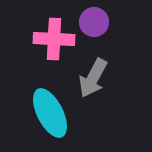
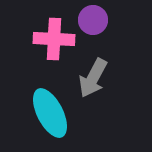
purple circle: moved 1 px left, 2 px up
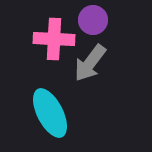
gray arrow: moved 3 px left, 15 px up; rotated 9 degrees clockwise
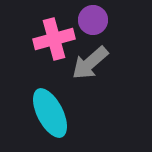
pink cross: rotated 18 degrees counterclockwise
gray arrow: rotated 12 degrees clockwise
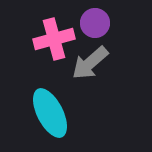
purple circle: moved 2 px right, 3 px down
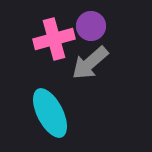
purple circle: moved 4 px left, 3 px down
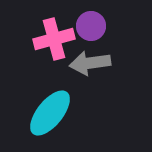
gray arrow: rotated 33 degrees clockwise
cyan ellipse: rotated 66 degrees clockwise
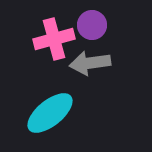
purple circle: moved 1 px right, 1 px up
cyan ellipse: rotated 12 degrees clockwise
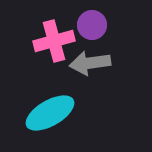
pink cross: moved 2 px down
cyan ellipse: rotated 9 degrees clockwise
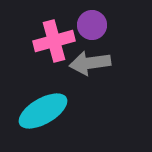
cyan ellipse: moved 7 px left, 2 px up
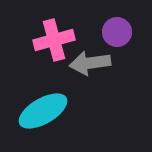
purple circle: moved 25 px right, 7 px down
pink cross: moved 1 px up
